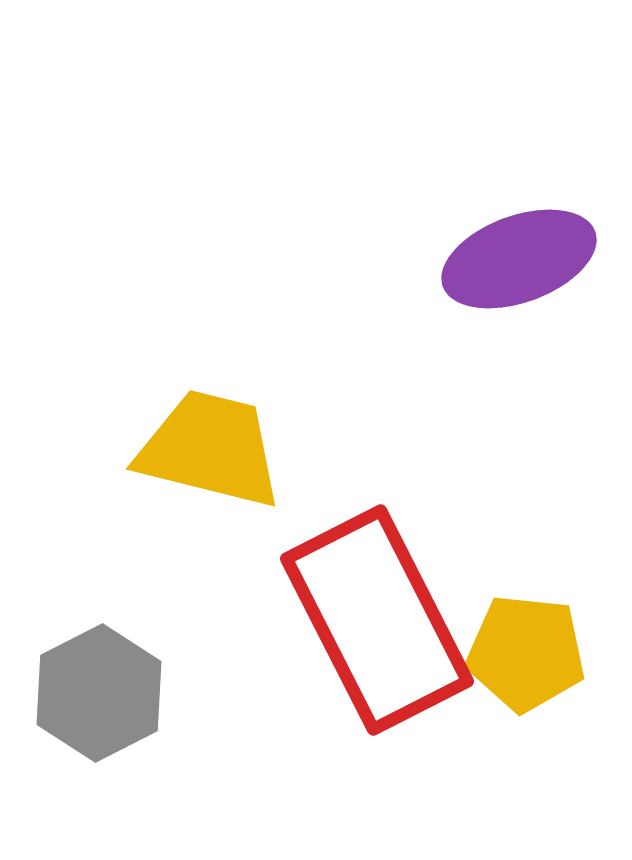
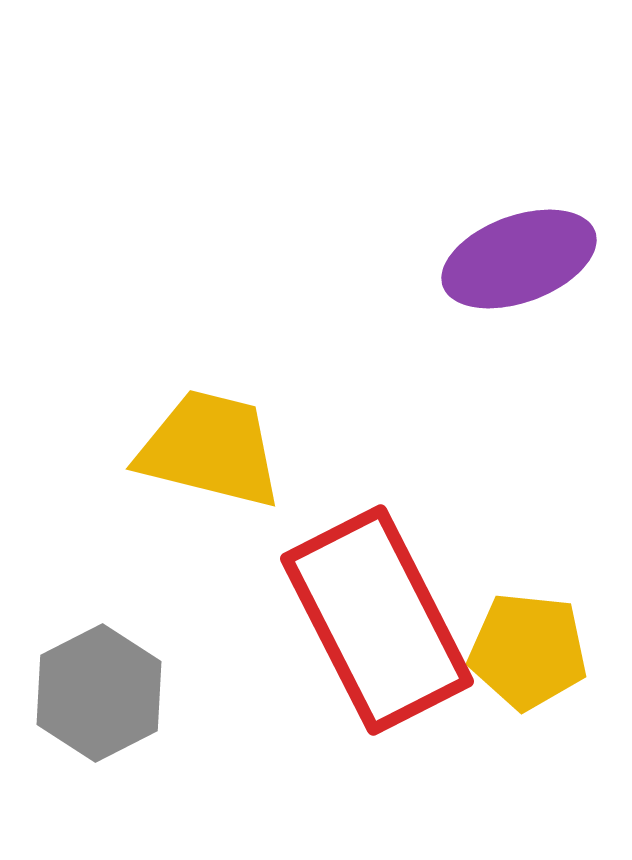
yellow pentagon: moved 2 px right, 2 px up
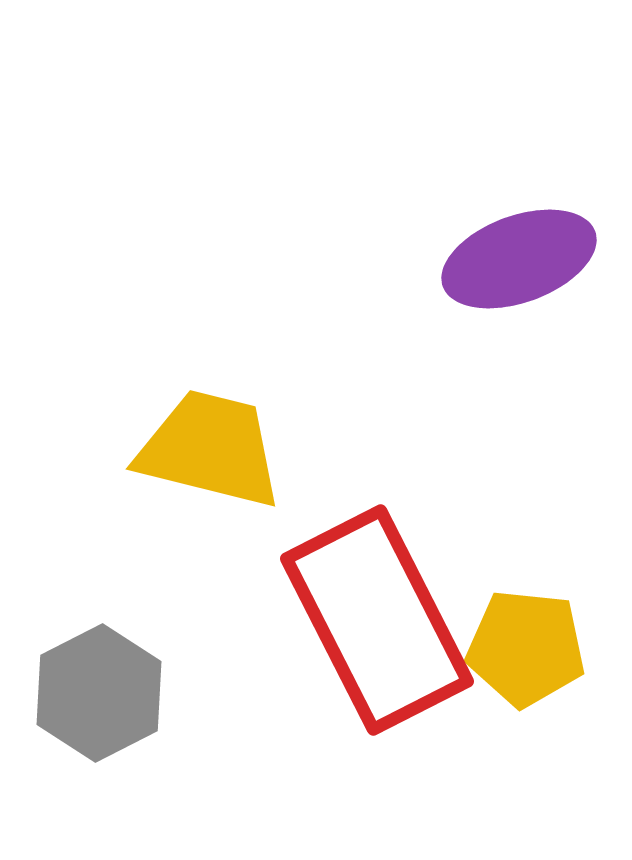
yellow pentagon: moved 2 px left, 3 px up
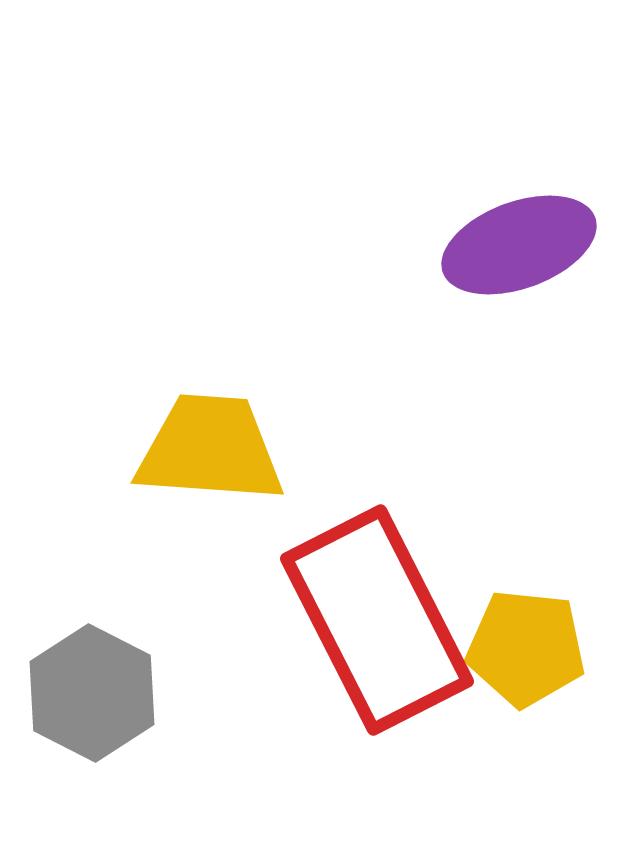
purple ellipse: moved 14 px up
yellow trapezoid: rotated 10 degrees counterclockwise
gray hexagon: moved 7 px left; rotated 6 degrees counterclockwise
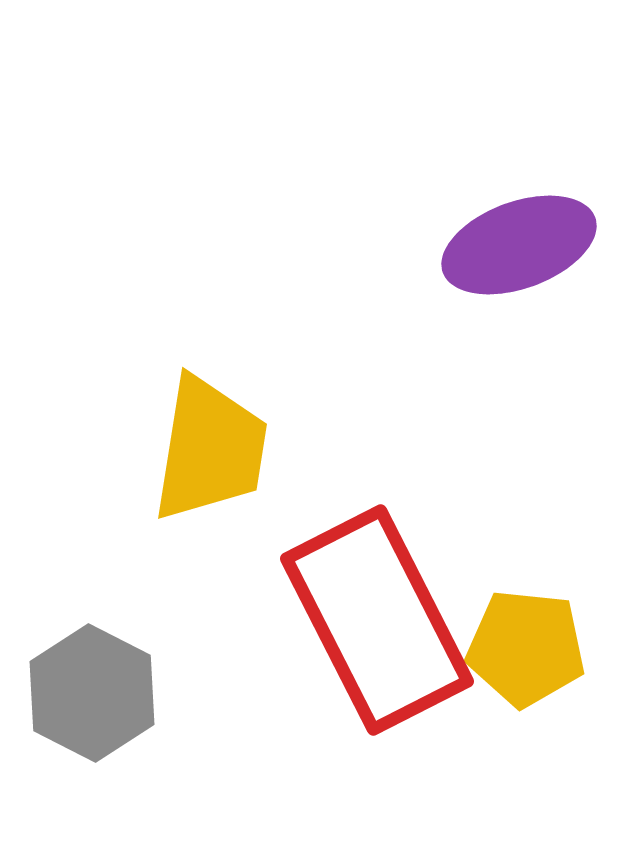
yellow trapezoid: rotated 95 degrees clockwise
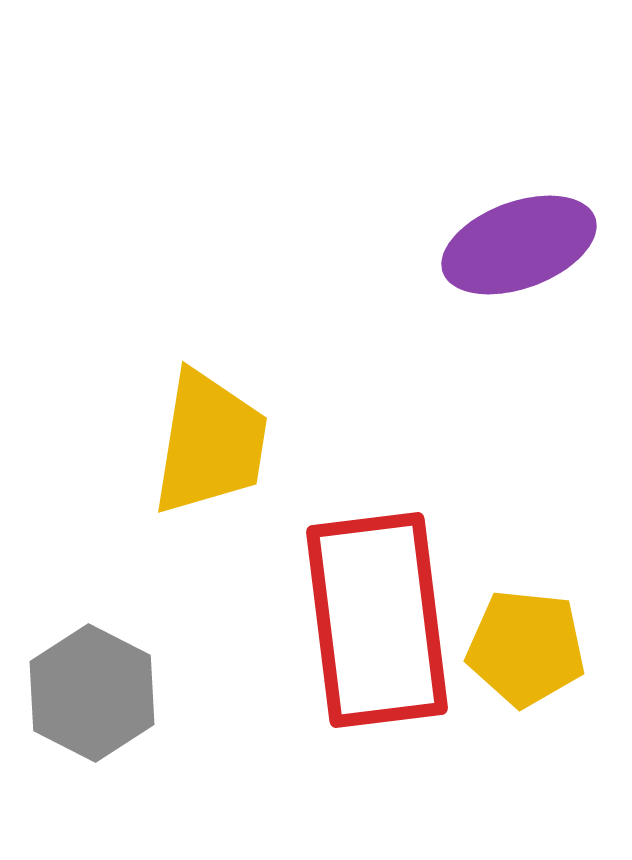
yellow trapezoid: moved 6 px up
red rectangle: rotated 20 degrees clockwise
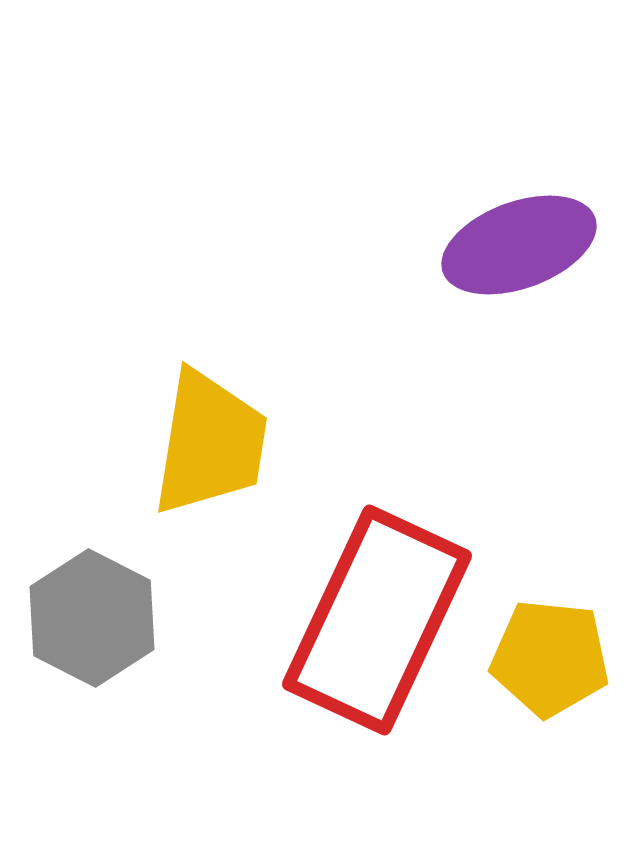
red rectangle: rotated 32 degrees clockwise
yellow pentagon: moved 24 px right, 10 px down
gray hexagon: moved 75 px up
